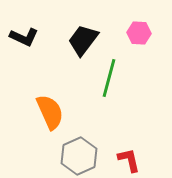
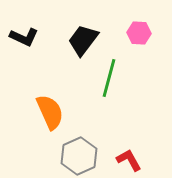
red L-shape: rotated 16 degrees counterclockwise
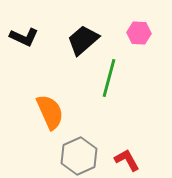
black trapezoid: rotated 12 degrees clockwise
red L-shape: moved 2 px left
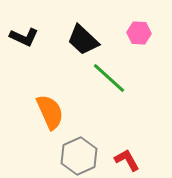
black trapezoid: rotated 96 degrees counterclockwise
green line: rotated 63 degrees counterclockwise
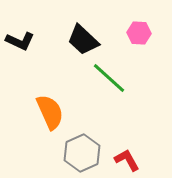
black L-shape: moved 4 px left, 4 px down
gray hexagon: moved 3 px right, 3 px up
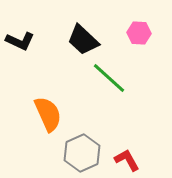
orange semicircle: moved 2 px left, 2 px down
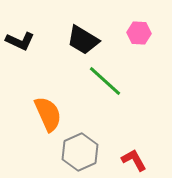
black trapezoid: rotated 12 degrees counterclockwise
green line: moved 4 px left, 3 px down
gray hexagon: moved 2 px left, 1 px up
red L-shape: moved 7 px right
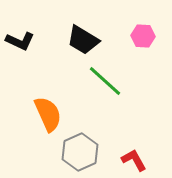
pink hexagon: moved 4 px right, 3 px down
